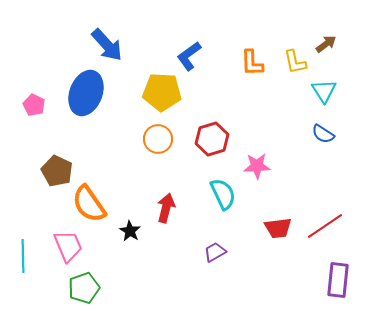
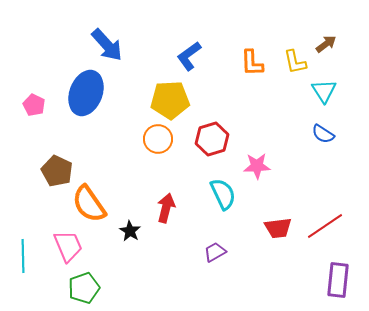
yellow pentagon: moved 8 px right, 8 px down; rotated 6 degrees counterclockwise
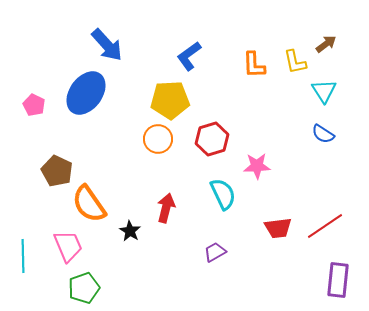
orange L-shape: moved 2 px right, 2 px down
blue ellipse: rotated 15 degrees clockwise
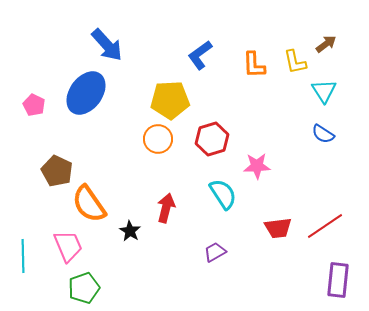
blue L-shape: moved 11 px right, 1 px up
cyan semicircle: rotated 8 degrees counterclockwise
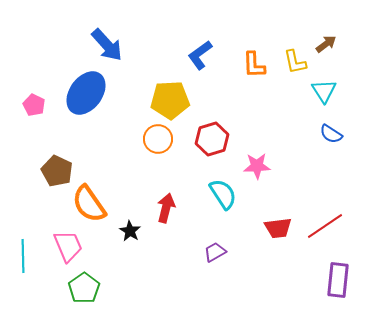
blue semicircle: moved 8 px right
green pentagon: rotated 16 degrees counterclockwise
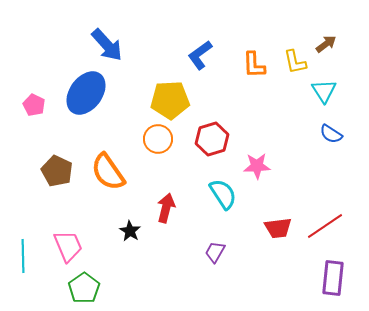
orange semicircle: moved 19 px right, 32 px up
purple trapezoid: rotated 30 degrees counterclockwise
purple rectangle: moved 5 px left, 2 px up
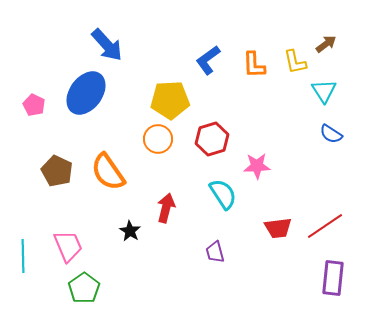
blue L-shape: moved 8 px right, 5 px down
purple trapezoid: rotated 45 degrees counterclockwise
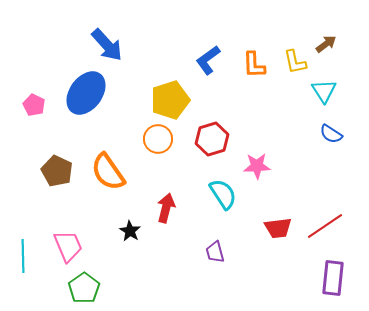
yellow pentagon: rotated 15 degrees counterclockwise
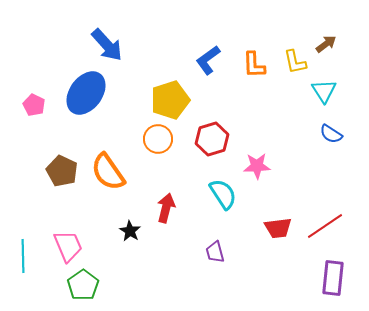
brown pentagon: moved 5 px right
green pentagon: moved 1 px left, 3 px up
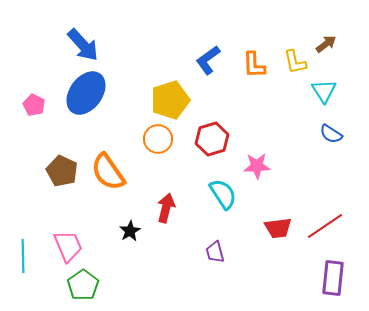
blue arrow: moved 24 px left
black star: rotated 10 degrees clockwise
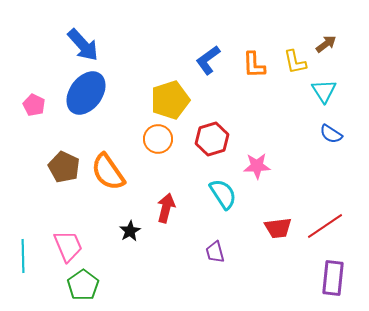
brown pentagon: moved 2 px right, 4 px up
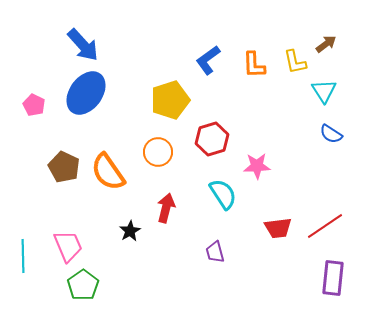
orange circle: moved 13 px down
